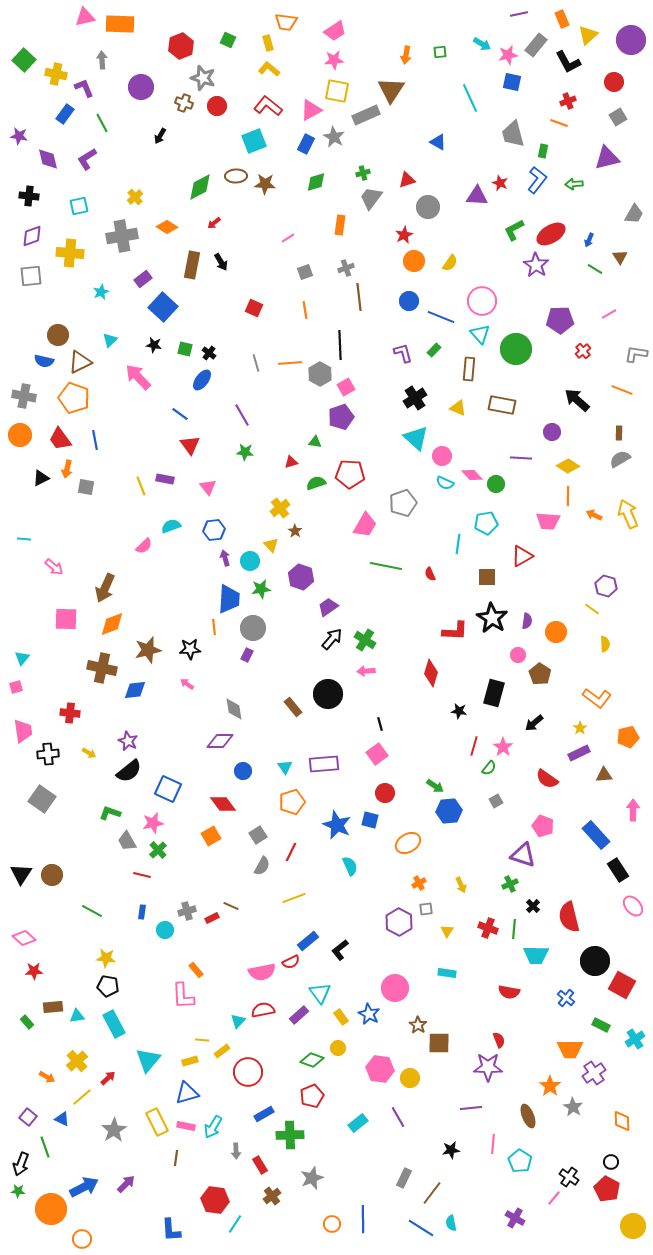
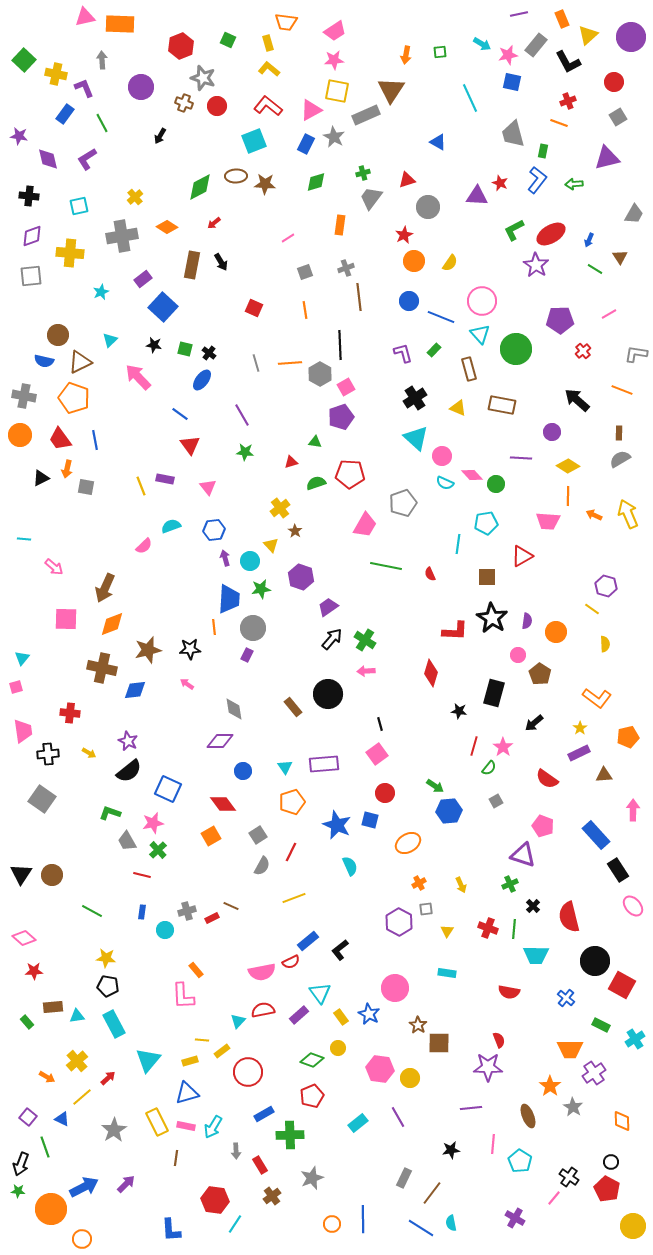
purple circle at (631, 40): moved 3 px up
brown rectangle at (469, 369): rotated 20 degrees counterclockwise
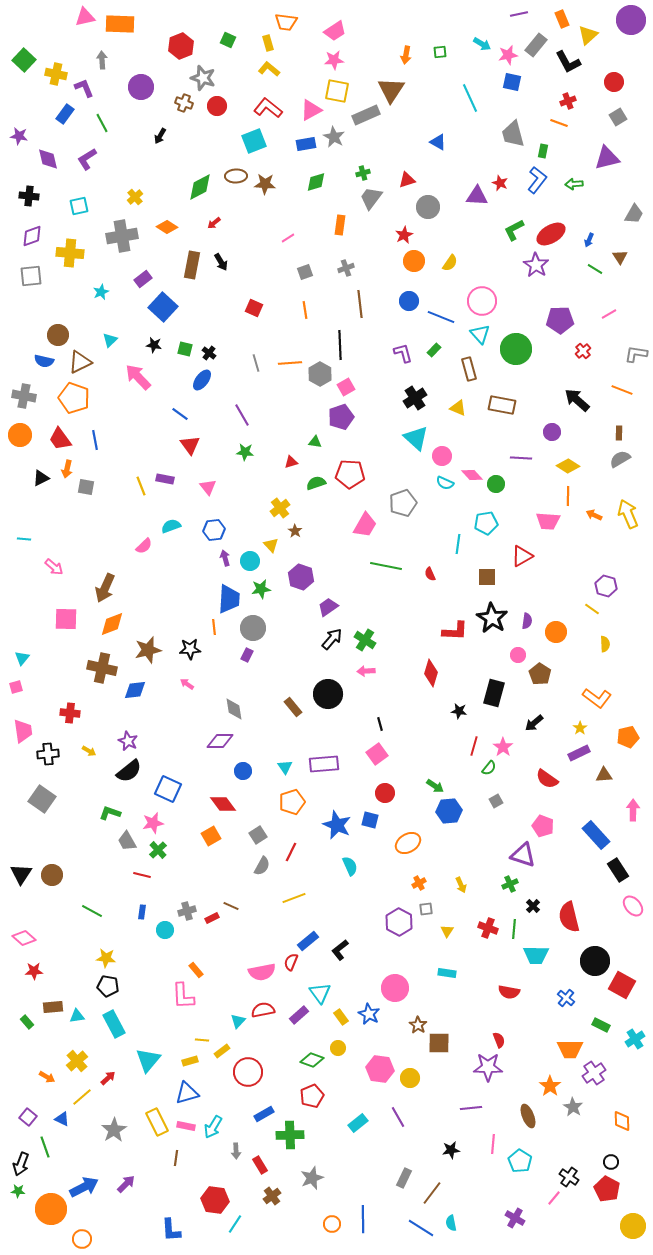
purple circle at (631, 37): moved 17 px up
red L-shape at (268, 106): moved 2 px down
blue rectangle at (306, 144): rotated 54 degrees clockwise
brown line at (359, 297): moved 1 px right, 7 px down
yellow arrow at (89, 753): moved 2 px up
red semicircle at (291, 962): rotated 138 degrees clockwise
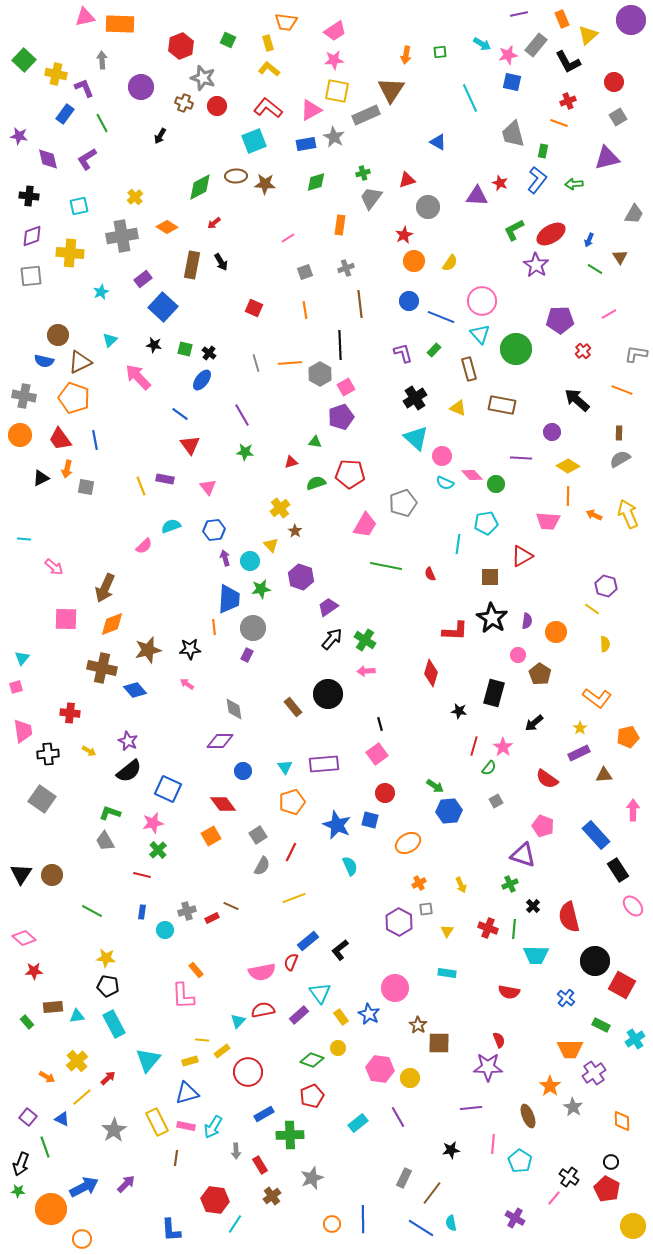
brown square at (487, 577): moved 3 px right
blue diamond at (135, 690): rotated 55 degrees clockwise
gray trapezoid at (127, 841): moved 22 px left
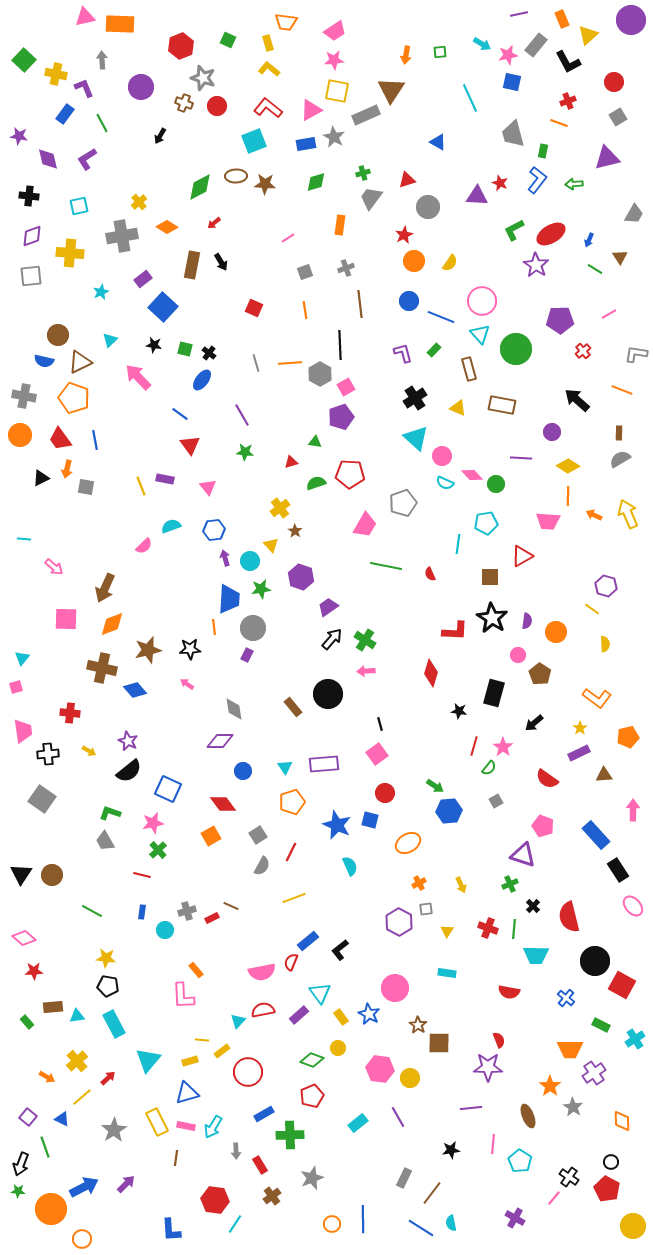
yellow cross at (135, 197): moved 4 px right, 5 px down
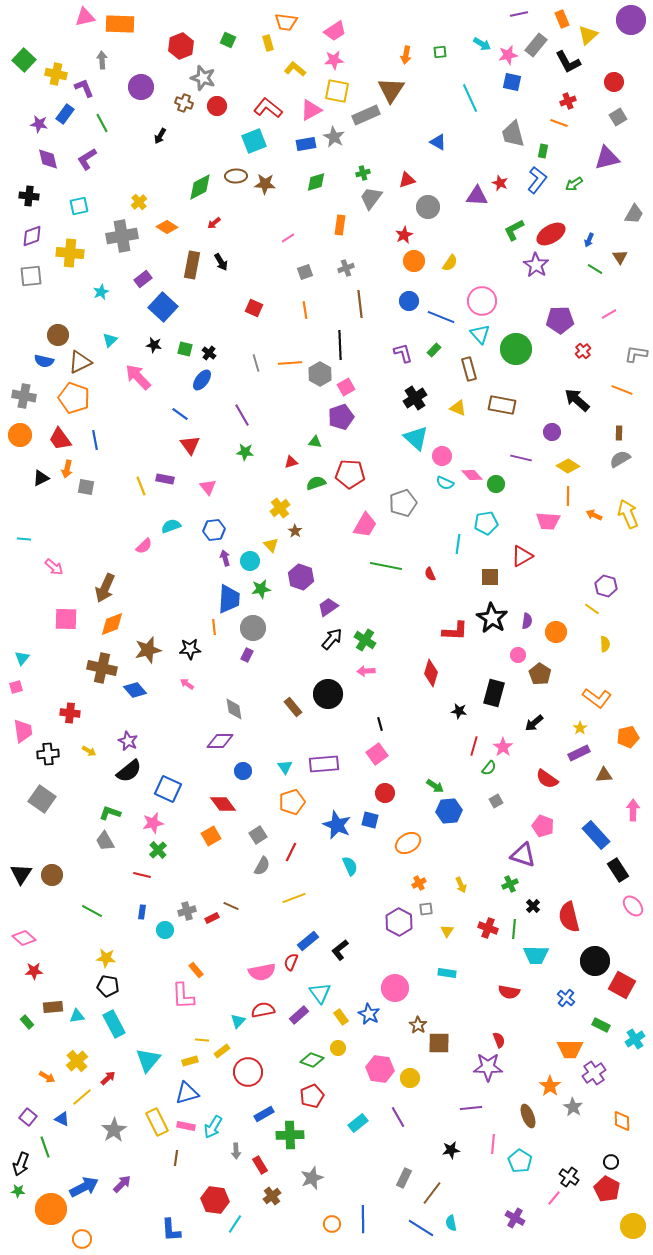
yellow L-shape at (269, 69): moved 26 px right
purple star at (19, 136): moved 20 px right, 12 px up
green arrow at (574, 184): rotated 30 degrees counterclockwise
purple line at (521, 458): rotated 10 degrees clockwise
purple arrow at (126, 1184): moved 4 px left
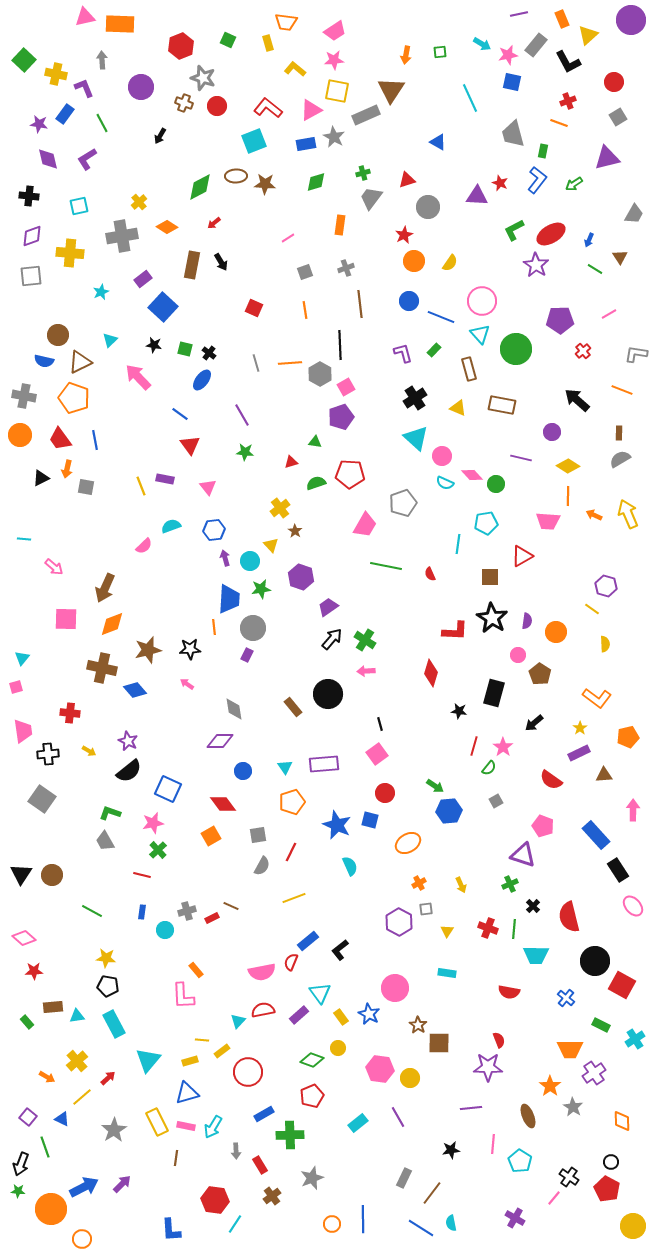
red semicircle at (547, 779): moved 4 px right, 1 px down
gray square at (258, 835): rotated 24 degrees clockwise
